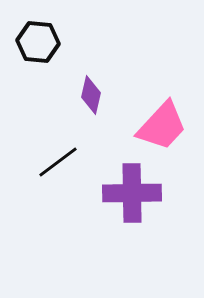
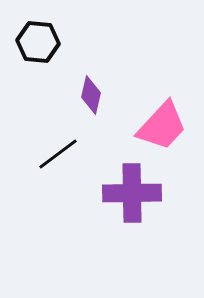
black line: moved 8 px up
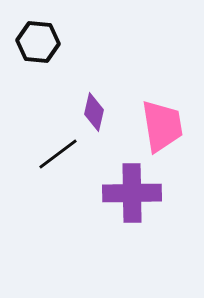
purple diamond: moved 3 px right, 17 px down
pink trapezoid: rotated 52 degrees counterclockwise
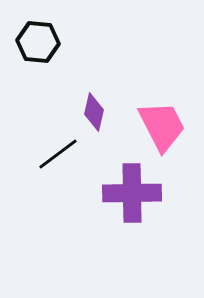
pink trapezoid: rotated 18 degrees counterclockwise
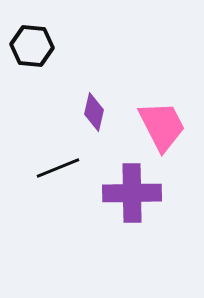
black hexagon: moved 6 px left, 4 px down
black line: moved 14 px down; rotated 15 degrees clockwise
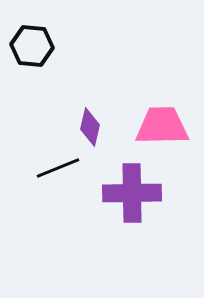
purple diamond: moved 4 px left, 15 px down
pink trapezoid: rotated 64 degrees counterclockwise
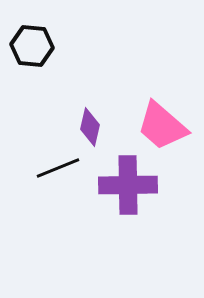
pink trapezoid: rotated 138 degrees counterclockwise
purple cross: moved 4 px left, 8 px up
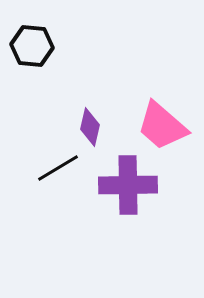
black line: rotated 9 degrees counterclockwise
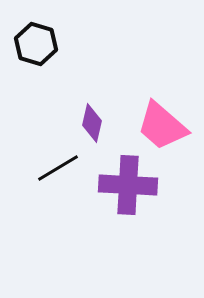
black hexagon: moved 4 px right, 2 px up; rotated 12 degrees clockwise
purple diamond: moved 2 px right, 4 px up
purple cross: rotated 4 degrees clockwise
